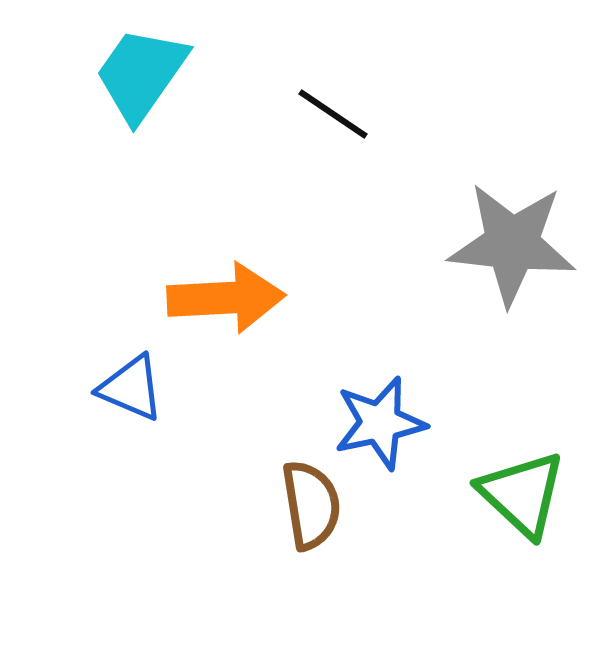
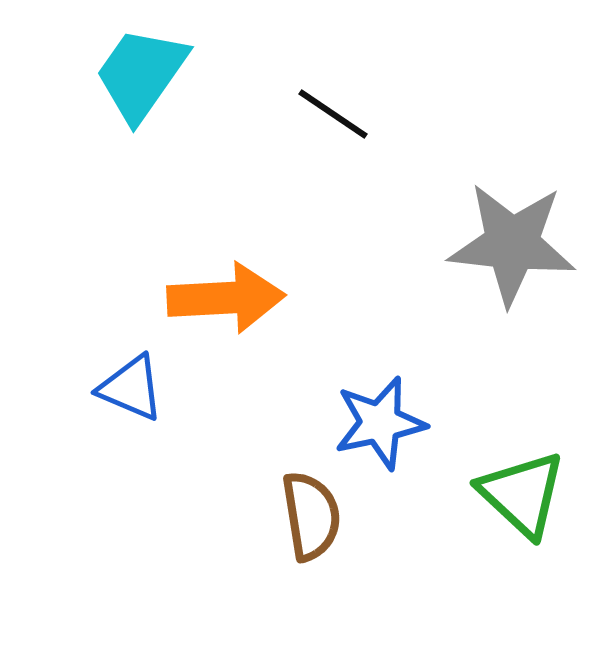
brown semicircle: moved 11 px down
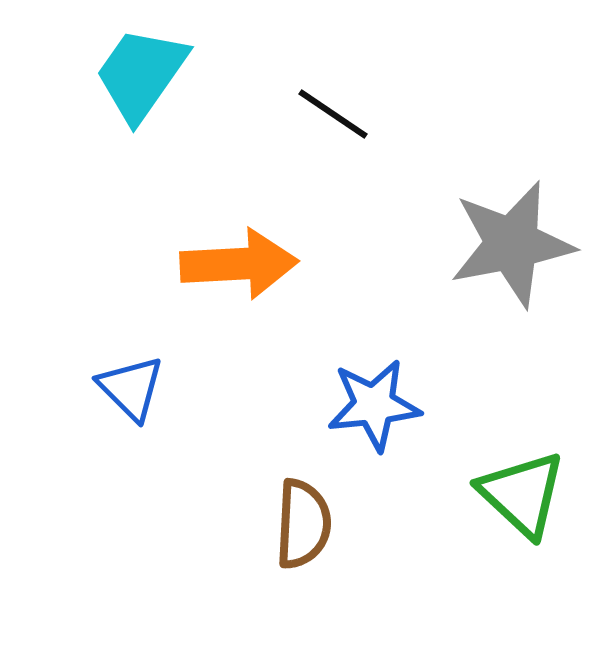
gray star: rotated 17 degrees counterclockwise
orange arrow: moved 13 px right, 34 px up
blue triangle: rotated 22 degrees clockwise
blue star: moved 6 px left, 18 px up; rotated 6 degrees clockwise
brown semicircle: moved 8 px left, 8 px down; rotated 12 degrees clockwise
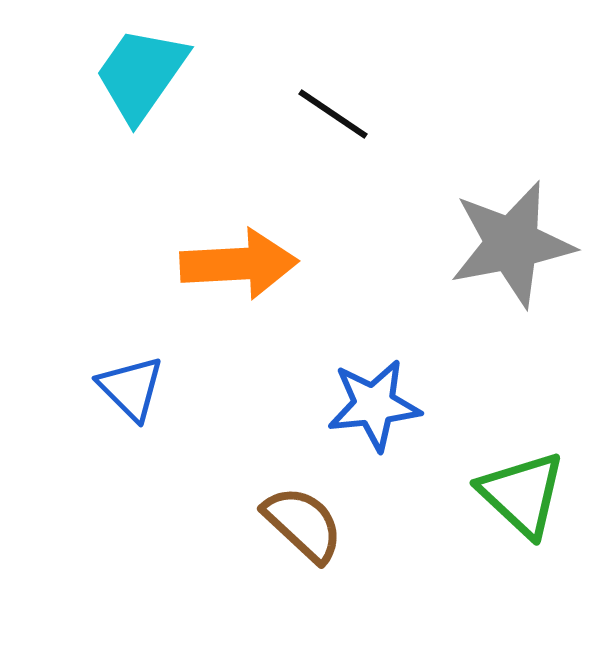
brown semicircle: rotated 50 degrees counterclockwise
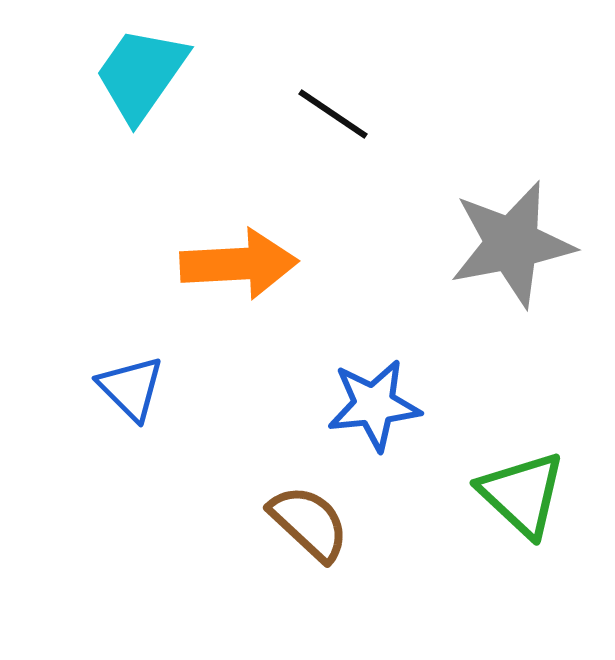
brown semicircle: moved 6 px right, 1 px up
